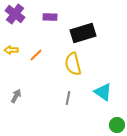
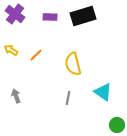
black rectangle: moved 17 px up
yellow arrow: rotated 32 degrees clockwise
gray arrow: rotated 48 degrees counterclockwise
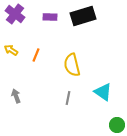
orange line: rotated 24 degrees counterclockwise
yellow semicircle: moved 1 px left, 1 px down
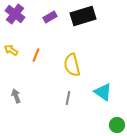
purple rectangle: rotated 32 degrees counterclockwise
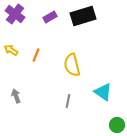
gray line: moved 3 px down
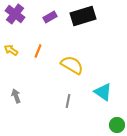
orange line: moved 2 px right, 4 px up
yellow semicircle: rotated 135 degrees clockwise
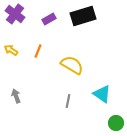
purple rectangle: moved 1 px left, 2 px down
cyan triangle: moved 1 px left, 2 px down
green circle: moved 1 px left, 2 px up
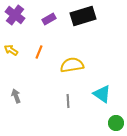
purple cross: moved 1 px down
orange line: moved 1 px right, 1 px down
yellow semicircle: rotated 40 degrees counterclockwise
gray line: rotated 16 degrees counterclockwise
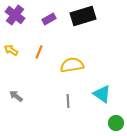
gray arrow: rotated 32 degrees counterclockwise
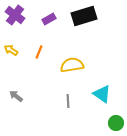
black rectangle: moved 1 px right
